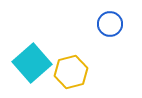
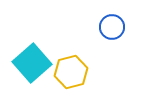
blue circle: moved 2 px right, 3 px down
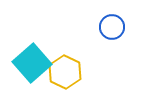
yellow hexagon: moved 6 px left; rotated 20 degrees counterclockwise
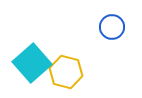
yellow hexagon: moved 1 px right; rotated 12 degrees counterclockwise
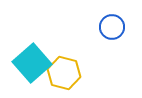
yellow hexagon: moved 2 px left, 1 px down
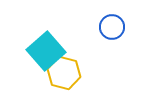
cyan square: moved 14 px right, 12 px up
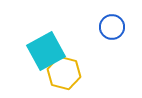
cyan square: rotated 12 degrees clockwise
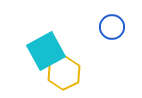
yellow hexagon: rotated 20 degrees clockwise
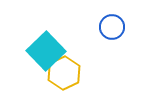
cyan square: rotated 15 degrees counterclockwise
